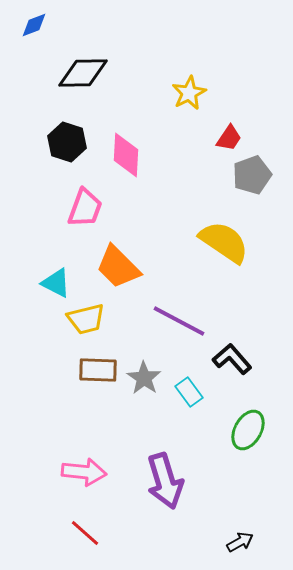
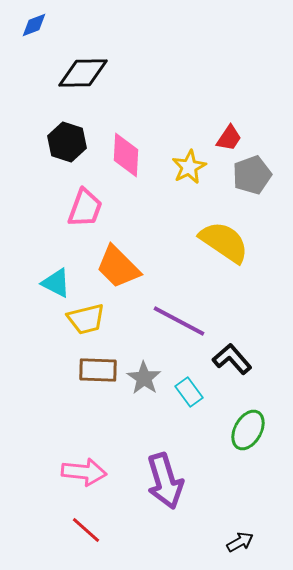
yellow star: moved 74 px down
red line: moved 1 px right, 3 px up
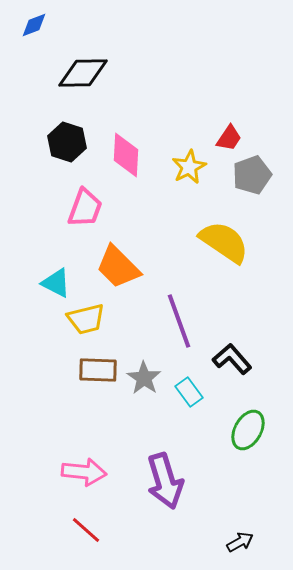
purple line: rotated 42 degrees clockwise
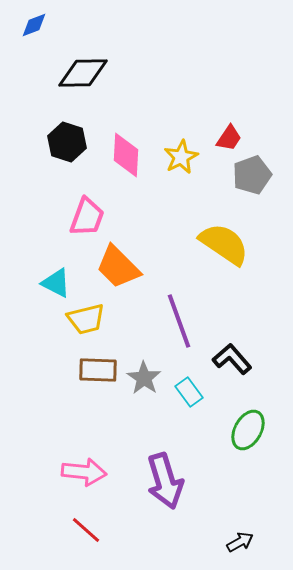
yellow star: moved 8 px left, 10 px up
pink trapezoid: moved 2 px right, 9 px down
yellow semicircle: moved 2 px down
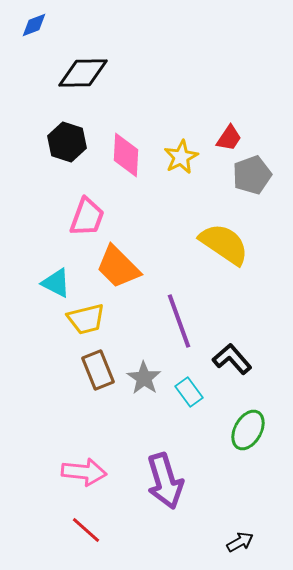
brown rectangle: rotated 66 degrees clockwise
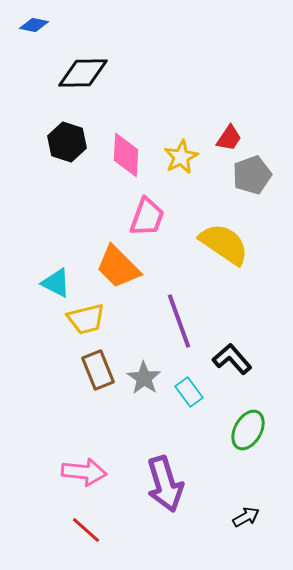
blue diamond: rotated 32 degrees clockwise
pink trapezoid: moved 60 px right
purple arrow: moved 3 px down
black arrow: moved 6 px right, 25 px up
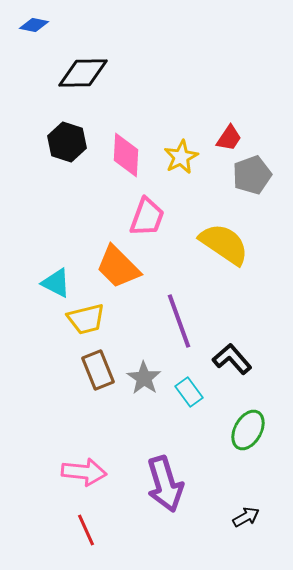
red line: rotated 24 degrees clockwise
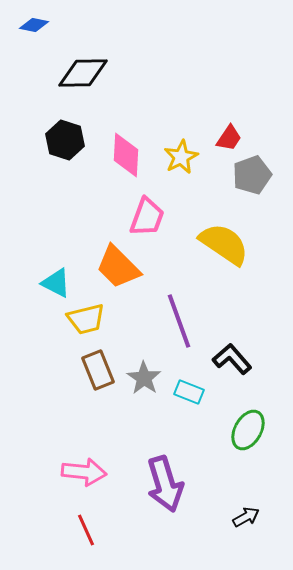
black hexagon: moved 2 px left, 2 px up
cyan rectangle: rotated 32 degrees counterclockwise
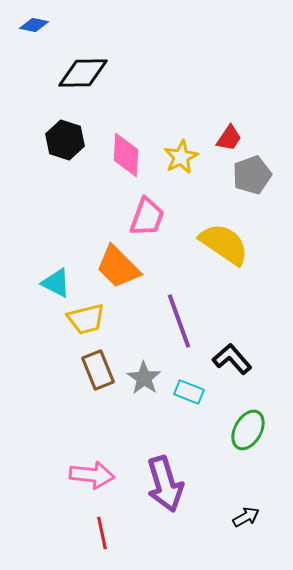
pink arrow: moved 8 px right, 3 px down
red line: moved 16 px right, 3 px down; rotated 12 degrees clockwise
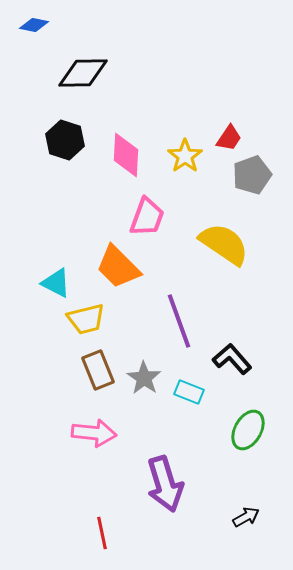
yellow star: moved 4 px right, 1 px up; rotated 8 degrees counterclockwise
pink arrow: moved 2 px right, 42 px up
